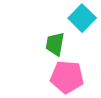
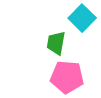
green trapezoid: moved 1 px right, 1 px up
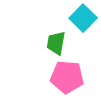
cyan square: moved 1 px right
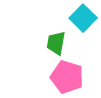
pink pentagon: rotated 12 degrees clockwise
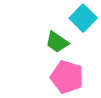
green trapezoid: moved 1 px right, 1 px up; rotated 65 degrees counterclockwise
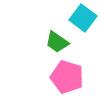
cyan square: rotated 8 degrees counterclockwise
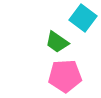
pink pentagon: moved 2 px left, 1 px up; rotated 20 degrees counterclockwise
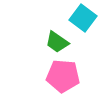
pink pentagon: moved 2 px left; rotated 8 degrees clockwise
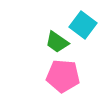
cyan square: moved 7 px down
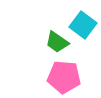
pink pentagon: moved 1 px right, 1 px down
